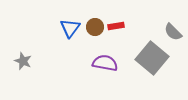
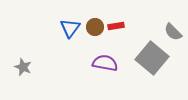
gray star: moved 6 px down
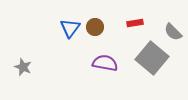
red rectangle: moved 19 px right, 3 px up
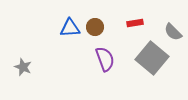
blue triangle: rotated 50 degrees clockwise
purple semicircle: moved 4 px up; rotated 60 degrees clockwise
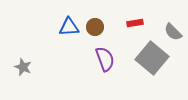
blue triangle: moved 1 px left, 1 px up
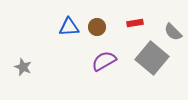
brown circle: moved 2 px right
purple semicircle: moved 1 px left, 2 px down; rotated 100 degrees counterclockwise
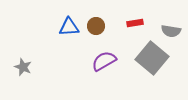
brown circle: moved 1 px left, 1 px up
gray semicircle: moved 2 px left, 1 px up; rotated 36 degrees counterclockwise
